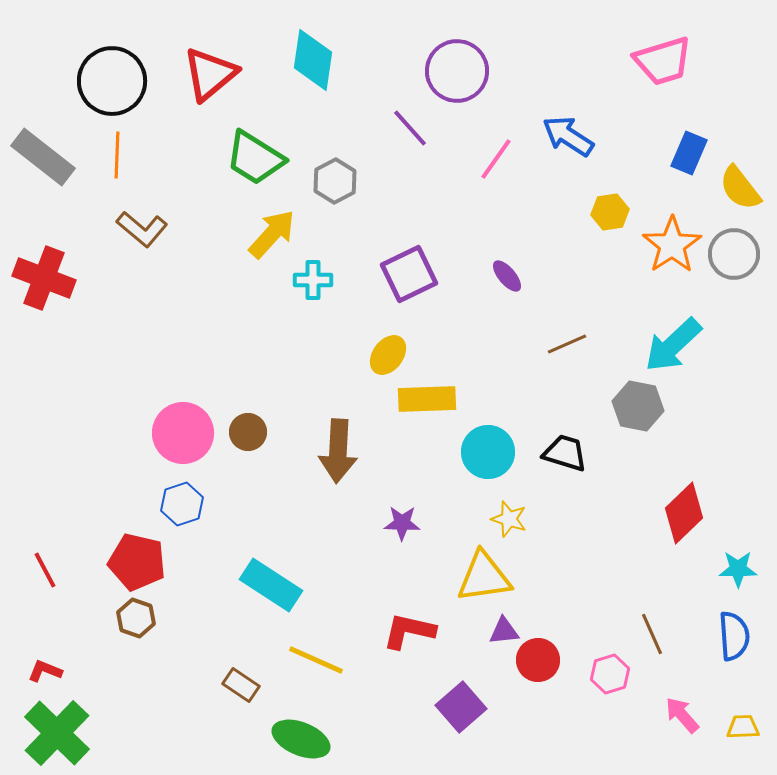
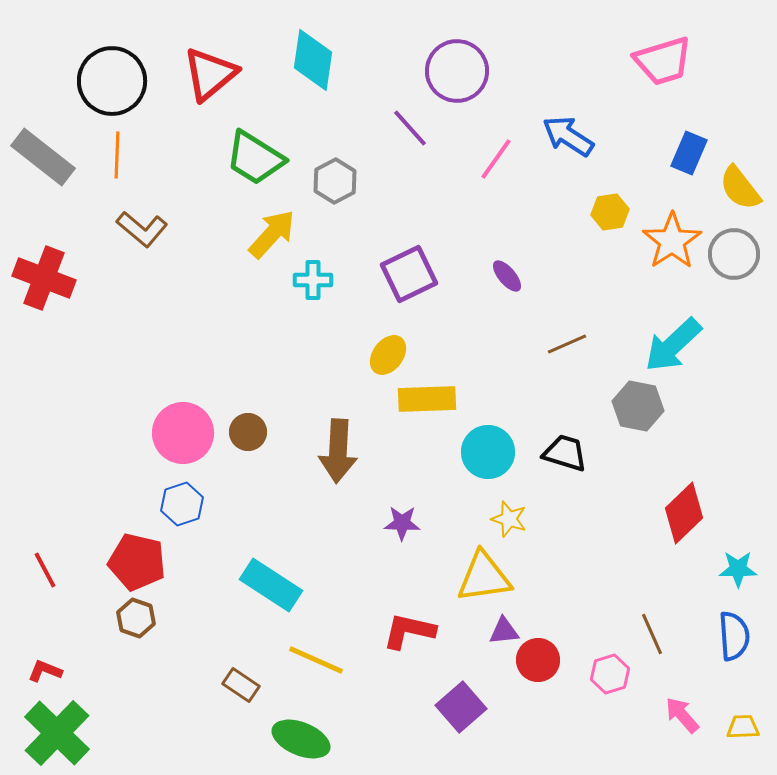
orange star at (672, 245): moved 4 px up
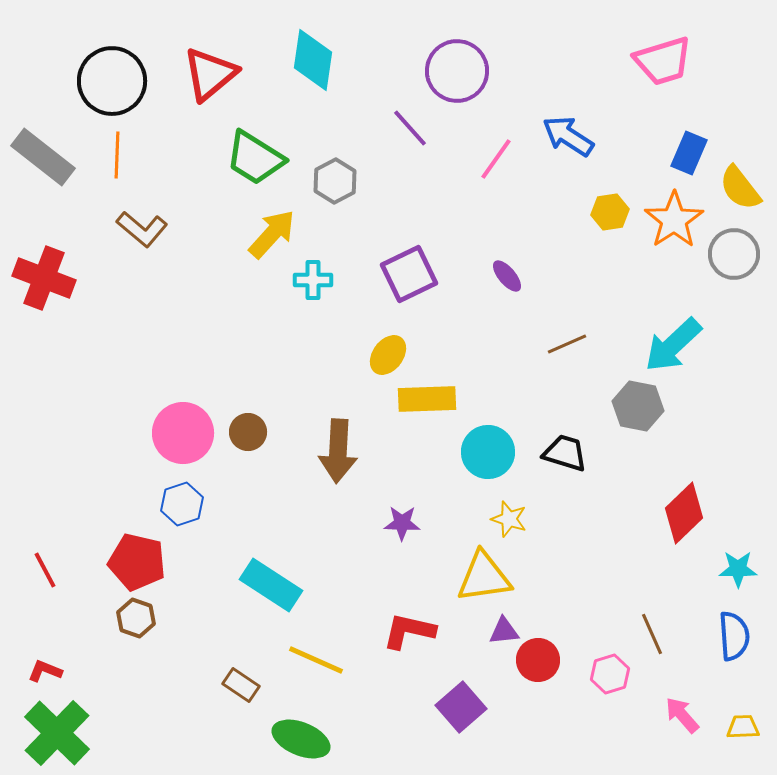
orange star at (672, 241): moved 2 px right, 21 px up
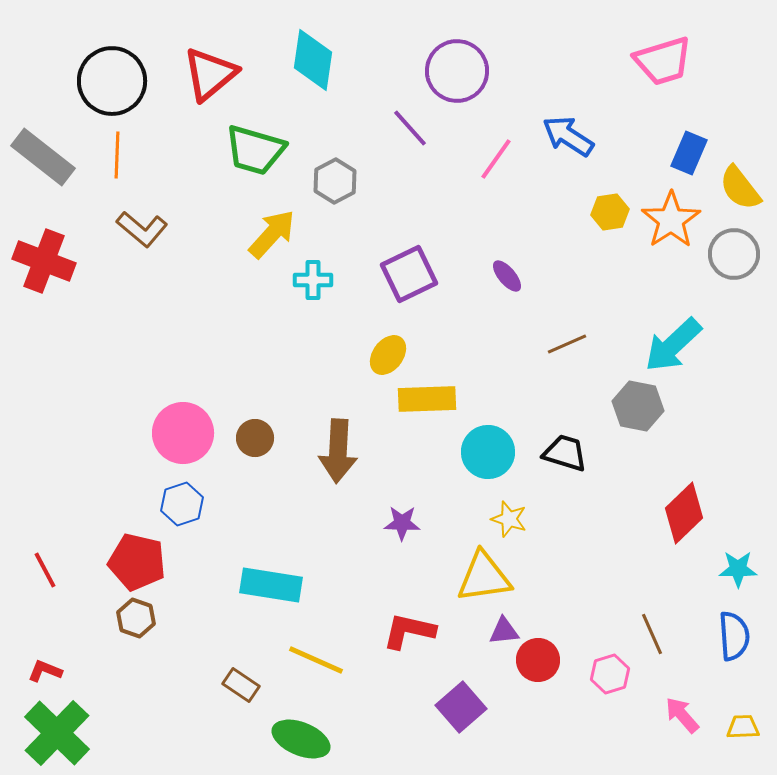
green trapezoid at (255, 158): moved 8 px up; rotated 16 degrees counterclockwise
orange star at (674, 220): moved 3 px left
red cross at (44, 278): moved 17 px up
brown circle at (248, 432): moved 7 px right, 6 px down
cyan rectangle at (271, 585): rotated 24 degrees counterclockwise
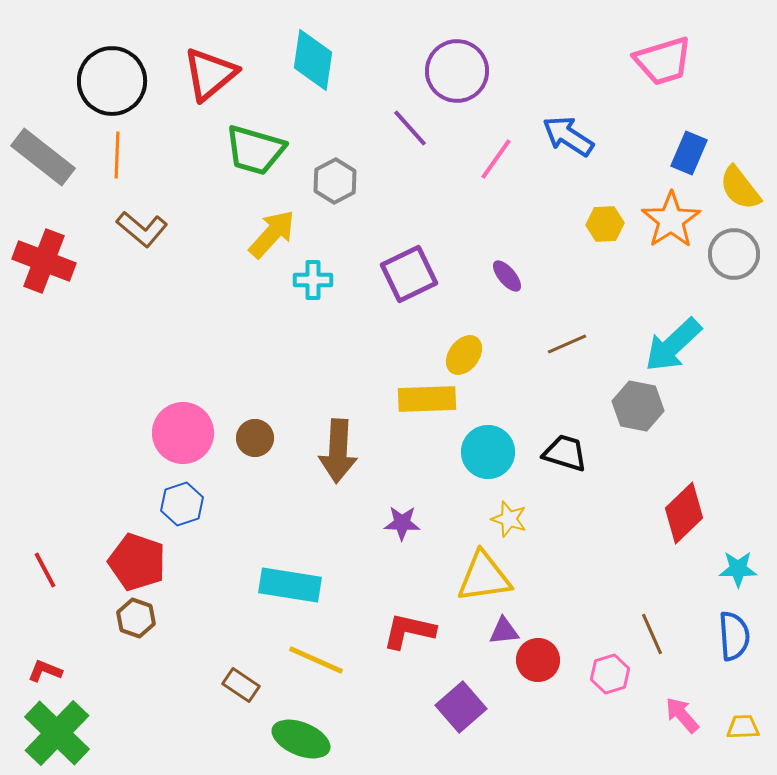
yellow hexagon at (610, 212): moved 5 px left, 12 px down; rotated 6 degrees clockwise
yellow ellipse at (388, 355): moved 76 px right
red pentagon at (137, 562): rotated 6 degrees clockwise
cyan rectangle at (271, 585): moved 19 px right
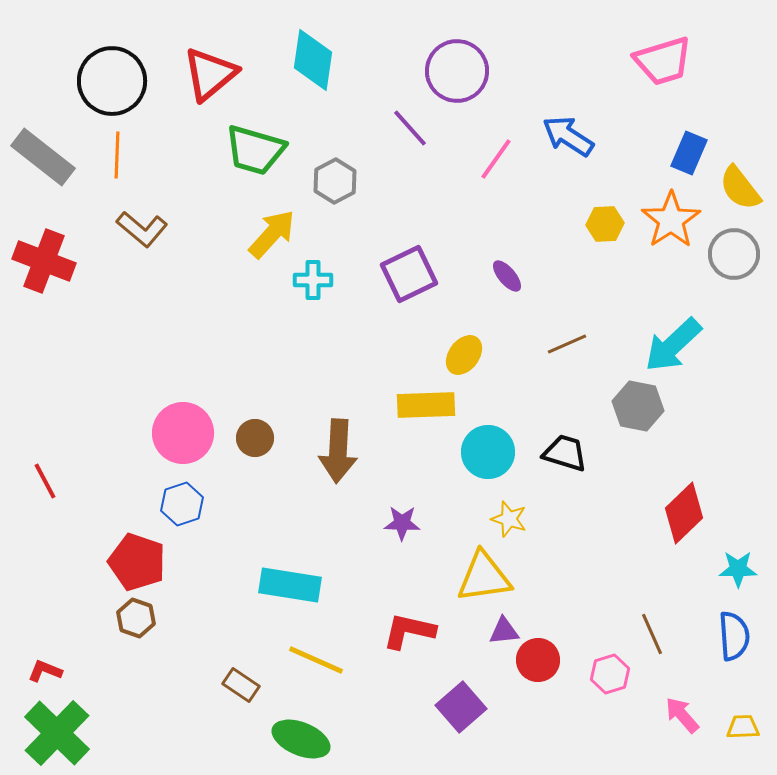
yellow rectangle at (427, 399): moved 1 px left, 6 px down
red line at (45, 570): moved 89 px up
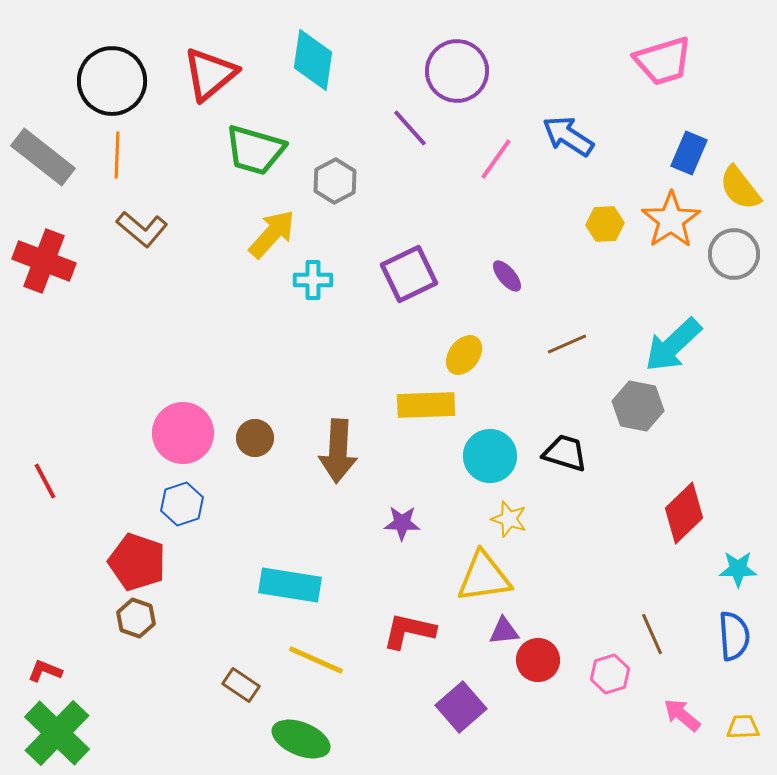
cyan circle at (488, 452): moved 2 px right, 4 px down
pink arrow at (682, 715): rotated 9 degrees counterclockwise
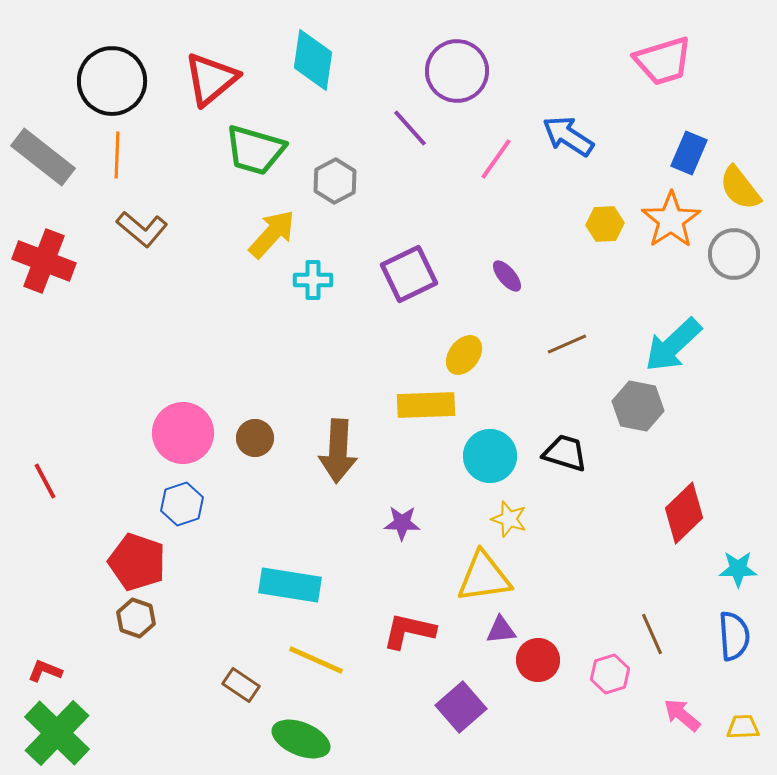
red triangle at (210, 74): moved 1 px right, 5 px down
purple triangle at (504, 631): moved 3 px left, 1 px up
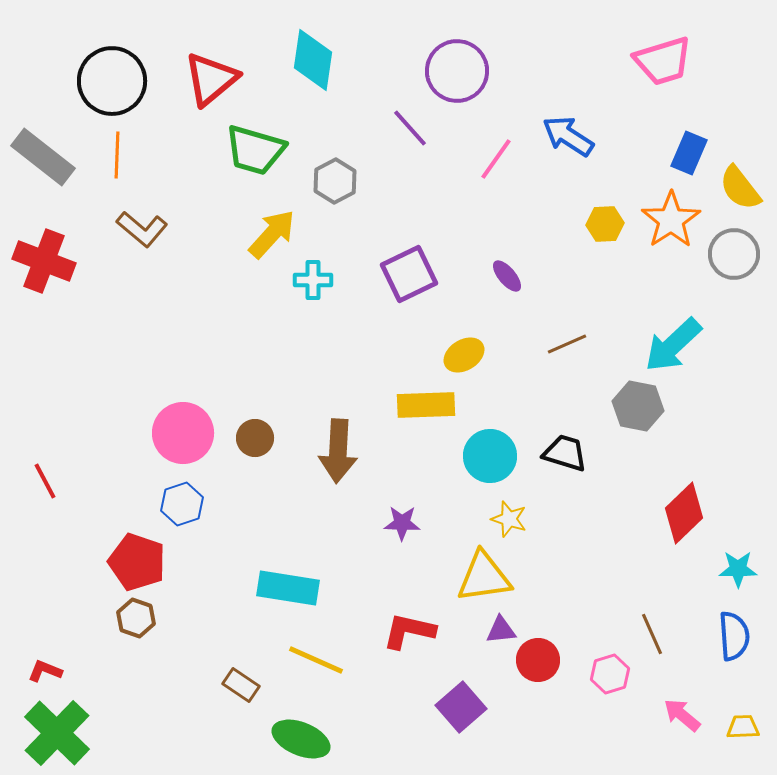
yellow ellipse at (464, 355): rotated 21 degrees clockwise
cyan rectangle at (290, 585): moved 2 px left, 3 px down
